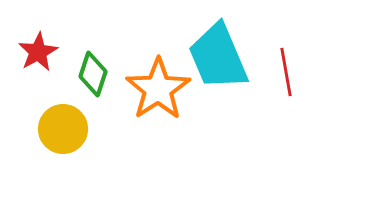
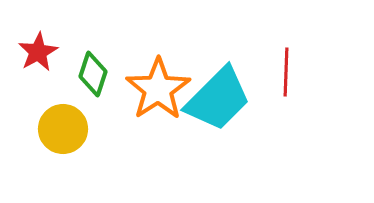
cyan trapezoid: moved 42 px down; rotated 112 degrees counterclockwise
red line: rotated 12 degrees clockwise
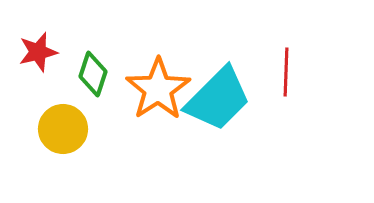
red star: rotated 15 degrees clockwise
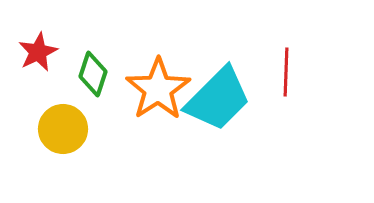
red star: rotated 12 degrees counterclockwise
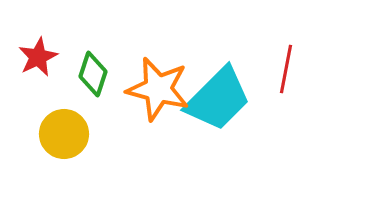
red star: moved 5 px down
red line: moved 3 px up; rotated 9 degrees clockwise
orange star: rotated 24 degrees counterclockwise
yellow circle: moved 1 px right, 5 px down
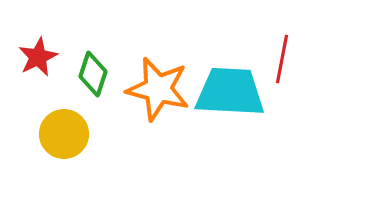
red line: moved 4 px left, 10 px up
cyan trapezoid: moved 12 px right, 7 px up; rotated 132 degrees counterclockwise
